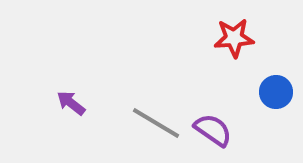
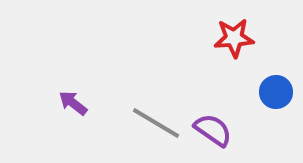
purple arrow: moved 2 px right
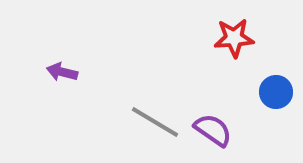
purple arrow: moved 11 px left, 31 px up; rotated 24 degrees counterclockwise
gray line: moved 1 px left, 1 px up
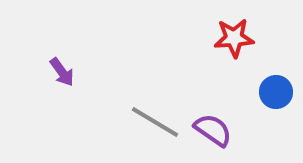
purple arrow: rotated 140 degrees counterclockwise
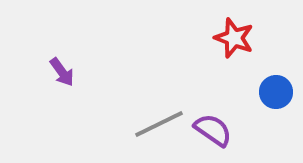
red star: rotated 24 degrees clockwise
gray line: moved 4 px right, 2 px down; rotated 57 degrees counterclockwise
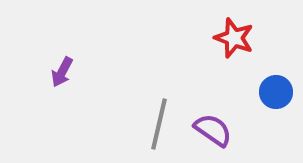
purple arrow: rotated 64 degrees clockwise
gray line: rotated 51 degrees counterclockwise
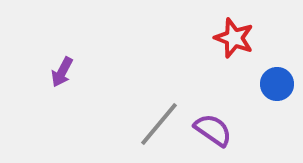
blue circle: moved 1 px right, 8 px up
gray line: rotated 27 degrees clockwise
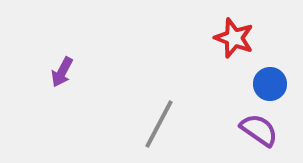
blue circle: moved 7 px left
gray line: rotated 12 degrees counterclockwise
purple semicircle: moved 46 px right
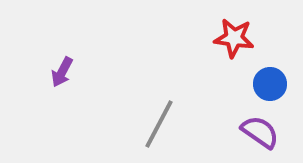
red star: rotated 12 degrees counterclockwise
purple semicircle: moved 1 px right, 2 px down
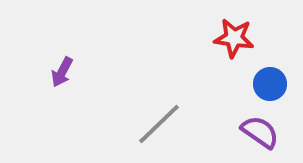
gray line: rotated 18 degrees clockwise
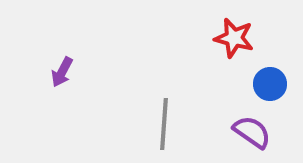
red star: rotated 6 degrees clockwise
gray line: moved 5 px right; rotated 42 degrees counterclockwise
purple semicircle: moved 8 px left
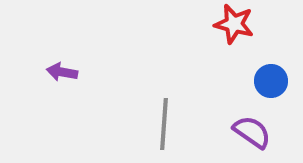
red star: moved 14 px up
purple arrow: rotated 72 degrees clockwise
blue circle: moved 1 px right, 3 px up
